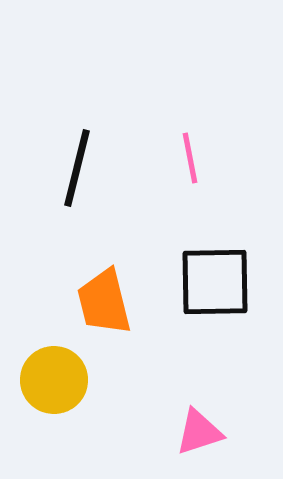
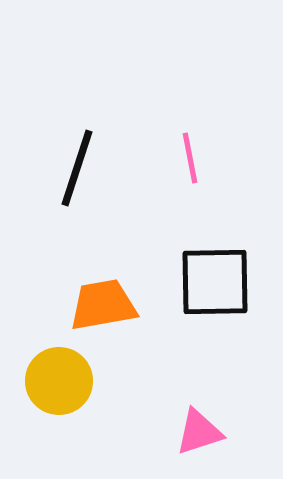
black line: rotated 4 degrees clockwise
orange trapezoid: moved 1 px left, 3 px down; rotated 94 degrees clockwise
yellow circle: moved 5 px right, 1 px down
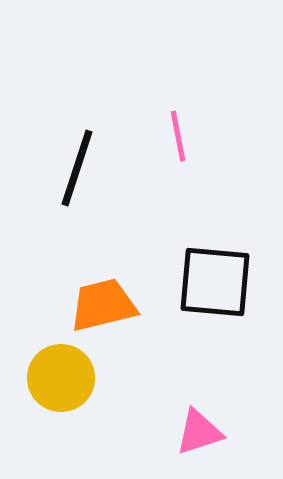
pink line: moved 12 px left, 22 px up
black square: rotated 6 degrees clockwise
orange trapezoid: rotated 4 degrees counterclockwise
yellow circle: moved 2 px right, 3 px up
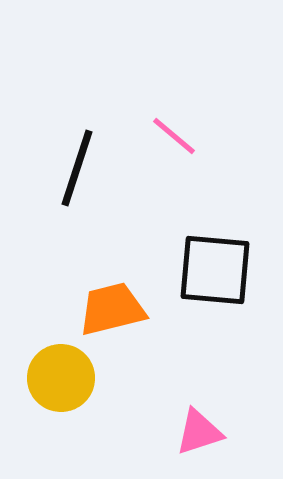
pink line: moved 4 px left; rotated 39 degrees counterclockwise
black square: moved 12 px up
orange trapezoid: moved 9 px right, 4 px down
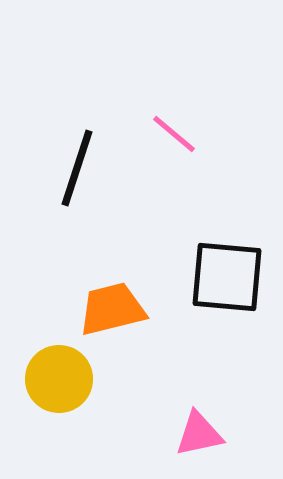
pink line: moved 2 px up
black square: moved 12 px right, 7 px down
yellow circle: moved 2 px left, 1 px down
pink triangle: moved 2 px down; rotated 6 degrees clockwise
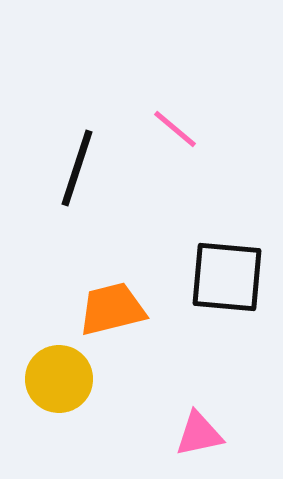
pink line: moved 1 px right, 5 px up
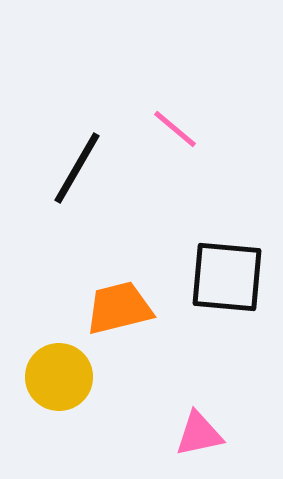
black line: rotated 12 degrees clockwise
orange trapezoid: moved 7 px right, 1 px up
yellow circle: moved 2 px up
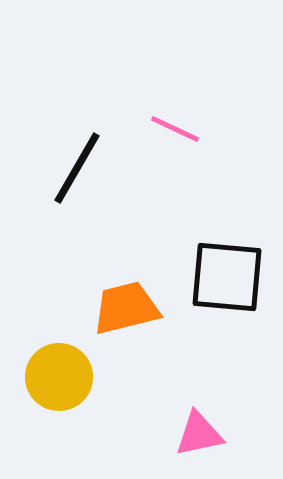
pink line: rotated 15 degrees counterclockwise
orange trapezoid: moved 7 px right
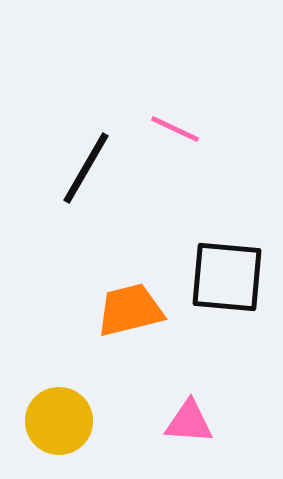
black line: moved 9 px right
orange trapezoid: moved 4 px right, 2 px down
yellow circle: moved 44 px down
pink triangle: moved 10 px left, 12 px up; rotated 16 degrees clockwise
